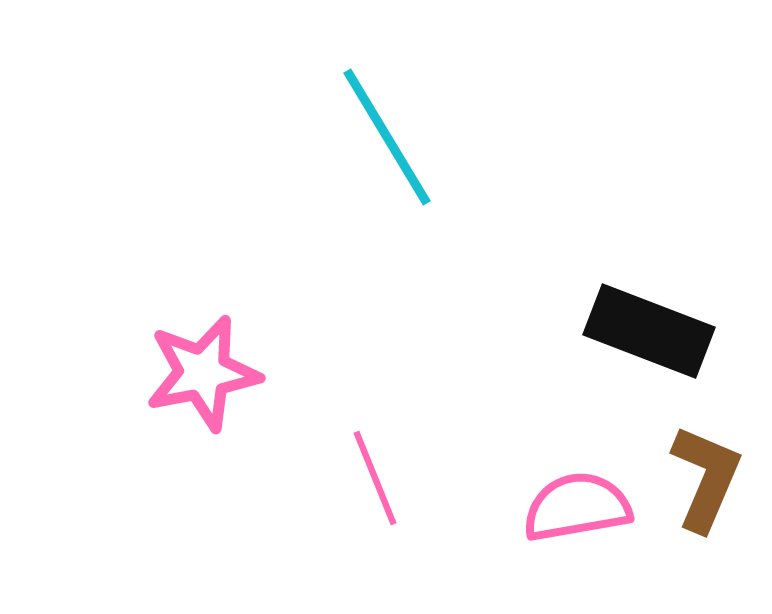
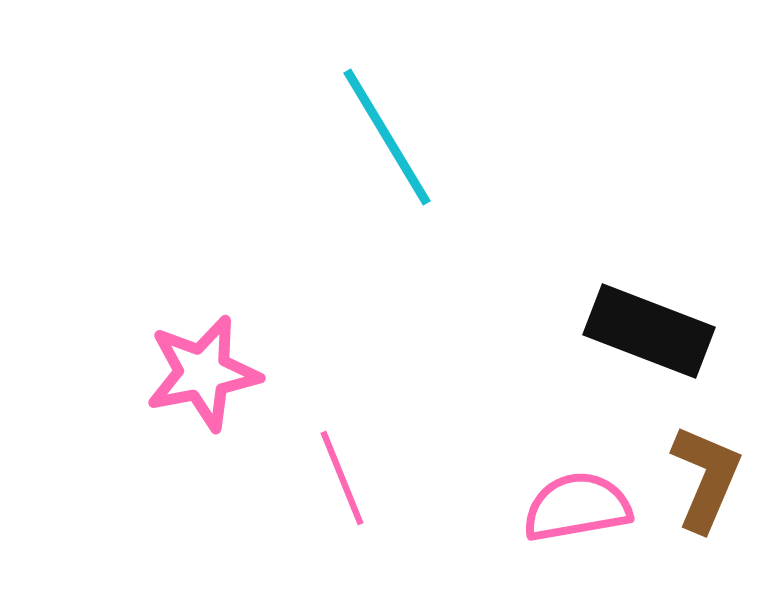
pink line: moved 33 px left
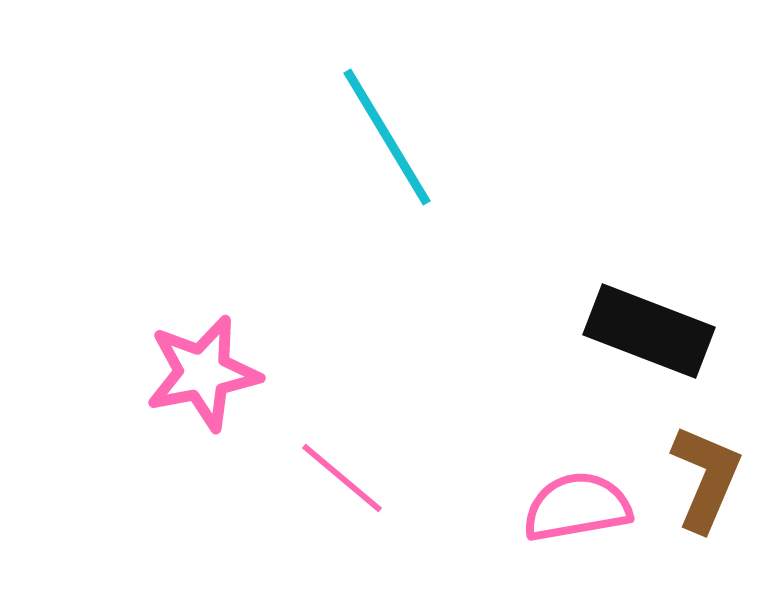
pink line: rotated 28 degrees counterclockwise
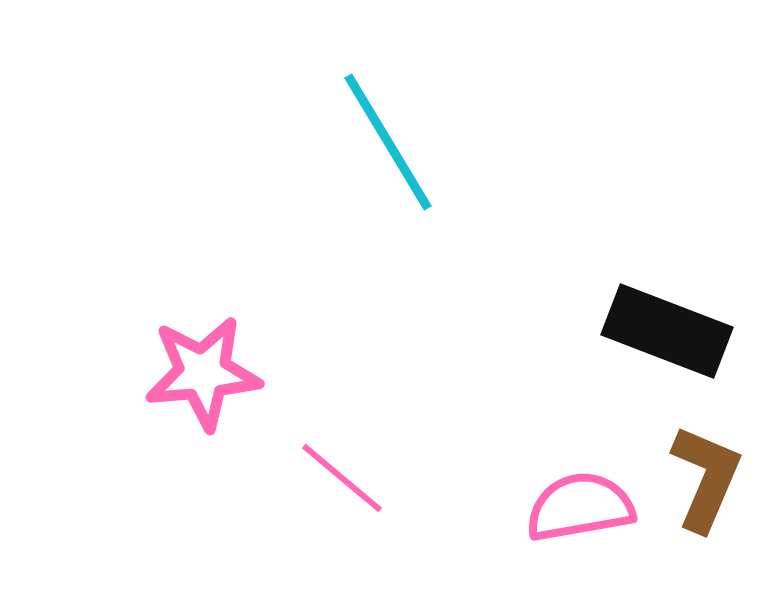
cyan line: moved 1 px right, 5 px down
black rectangle: moved 18 px right
pink star: rotated 6 degrees clockwise
pink semicircle: moved 3 px right
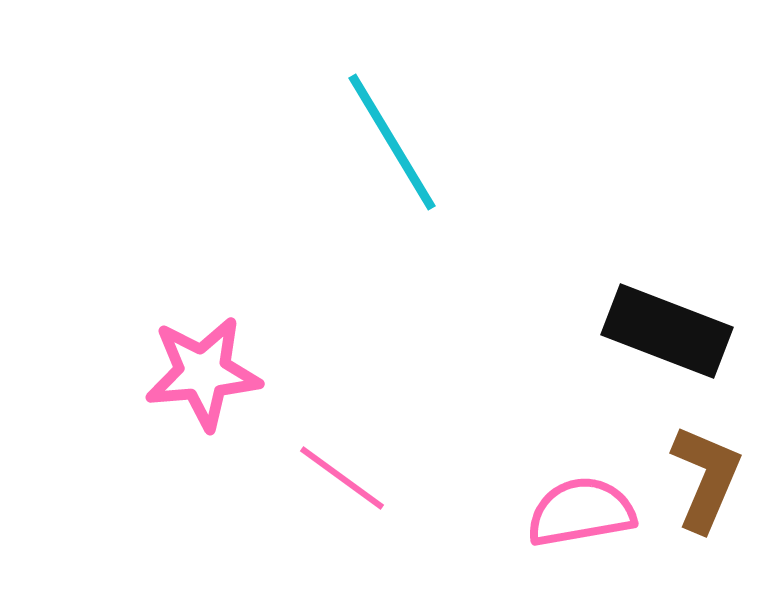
cyan line: moved 4 px right
pink line: rotated 4 degrees counterclockwise
pink semicircle: moved 1 px right, 5 px down
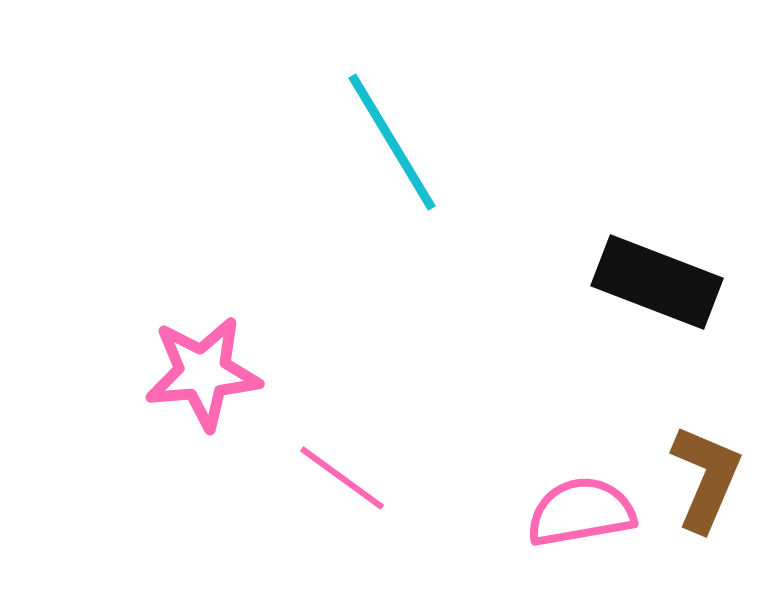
black rectangle: moved 10 px left, 49 px up
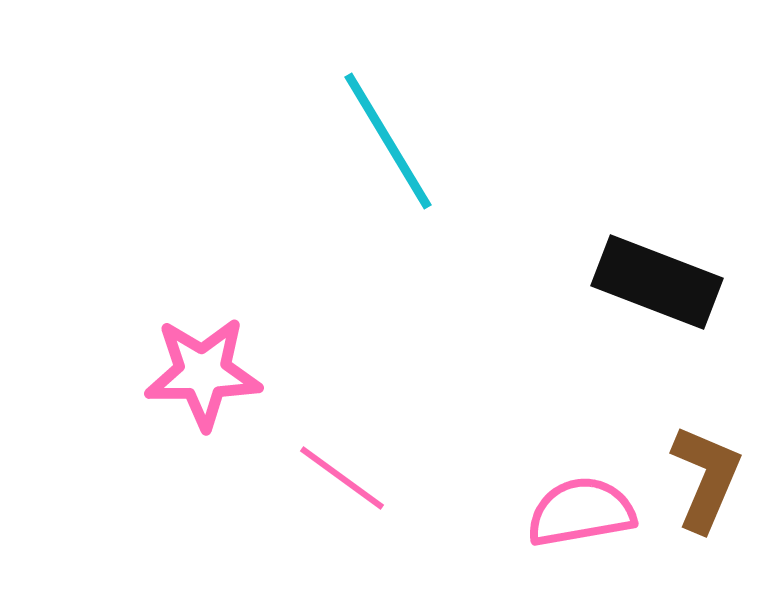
cyan line: moved 4 px left, 1 px up
pink star: rotated 4 degrees clockwise
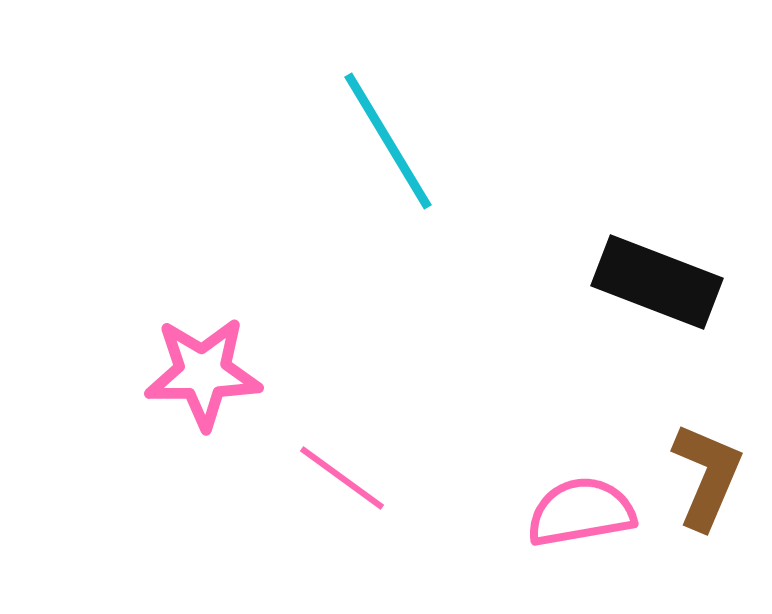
brown L-shape: moved 1 px right, 2 px up
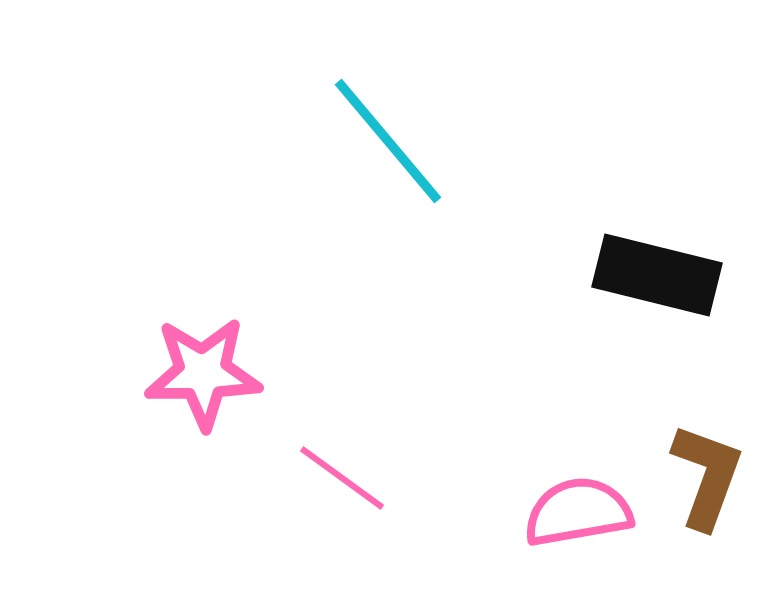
cyan line: rotated 9 degrees counterclockwise
black rectangle: moved 7 px up; rotated 7 degrees counterclockwise
brown L-shape: rotated 3 degrees counterclockwise
pink semicircle: moved 3 px left
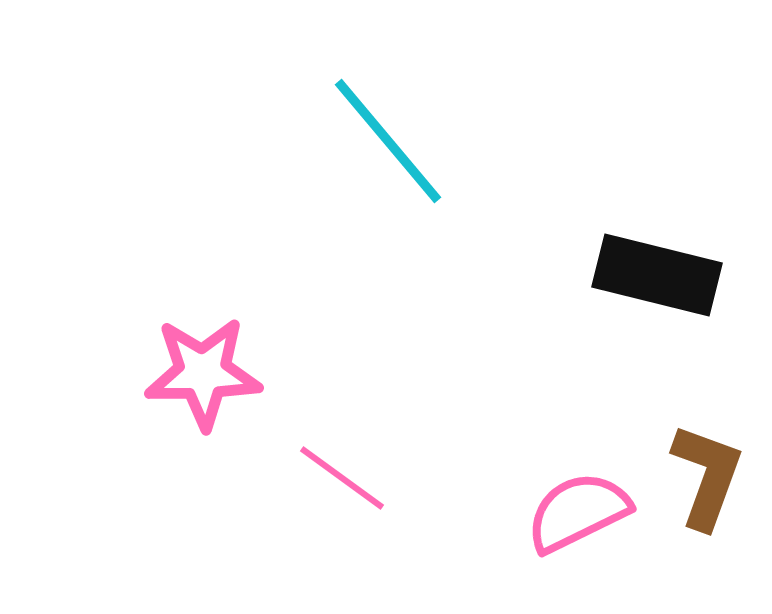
pink semicircle: rotated 16 degrees counterclockwise
